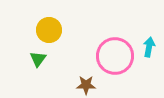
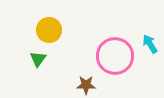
cyan arrow: moved 1 px right, 3 px up; rotated 42 degrees counterclockwise
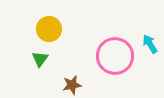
yellow circle: moved 1 px up
green triangle: moved 2 px right
brown star: moved 14 px left; rotated 12 degrees counterclockwise
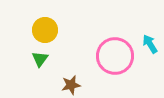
yellow circle: moved 4 px left, 1 px down
brown star: moved 1 px left
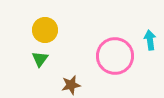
cyan arrow: moved 4 px up; rotated 24 degrees clockwise
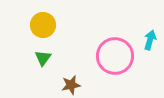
yellow circle: moved 2 px left, 5 px up
cyan arrow: rotated 24 degrees clockwise
green triangle: moved 3 px right, 1 px up
